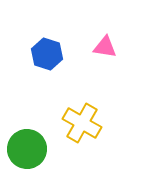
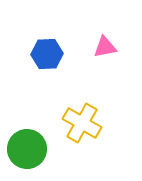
pink triangle: rotated 20 degrees counterclockwise
blue hexagon: rotated 20 degrees counterclockwise
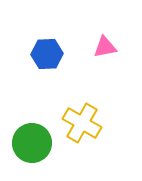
green circle: moved 5 px right, 6 px up
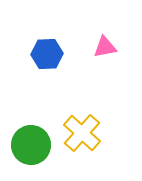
yellow cross: moved 10 px down; rotated 12 degrees clockwise
green circle: moved 1 px left, 2 px down
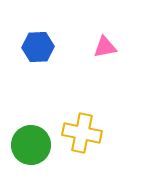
blue hexagon: moved 9 px left, 7 px up
yellow cross: rotated 30 degrees counterclockwise
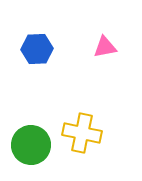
blue hexagon: moved 1 px left, 2 px down
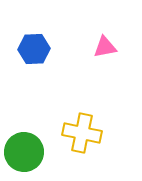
blue hexagon: moved 3 px left
green circle: moved 7 px left, 7 px down
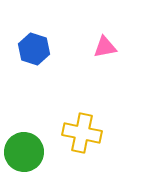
blue hexagon: rotated 20 degrees clockwise
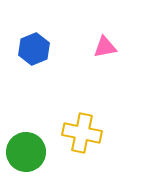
blue hexagon: rotated 20 degrees clockwise
green circle: moved 2 px right
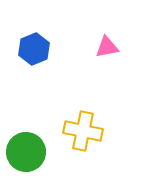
pink triangle: moved 2 px right
yellow cross: moved 1 px right, 2 px up
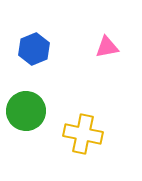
yellow cross: moved 3 px down
green circle: moved 41 px up
